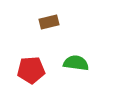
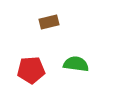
green semicircle: moved 1 px down
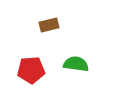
brown rectangle: moved 3 px down
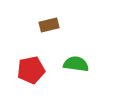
red pentagon: rotated 8 degrees counterclockwise
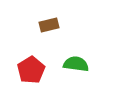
red pentagon: rotated 20 degrees counterclockwise
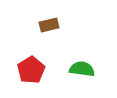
green semicircle: moved 6 px right, 5 px down
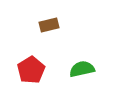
green semicircle: rotated 20 degrees counterclockwise
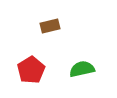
brown rectangle: moved 1 px right, 1 px down
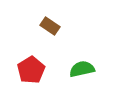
brown rectangle: rotated 48 degrees clockwise
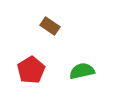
green semicircle: moved 2 px down
